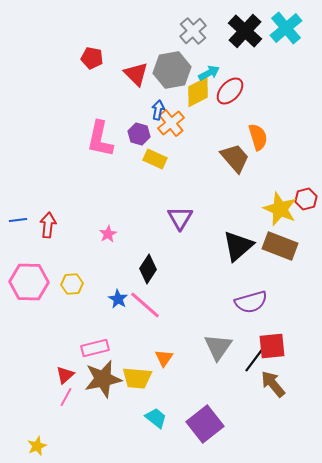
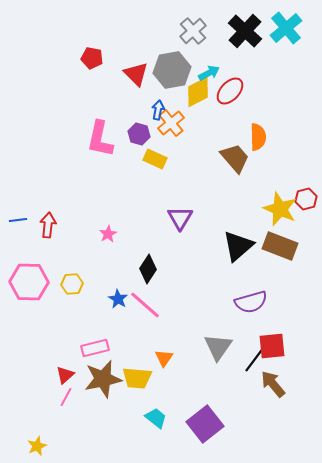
orange semicircle at (258, 137): rotated 16 degrees clockwise
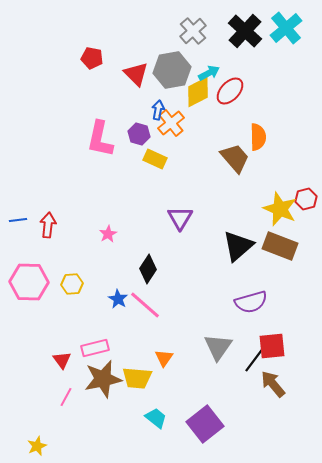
red triangle at (65, 375): moved 3 px left, 15 px up; rotated 24 degrees counterclockwise
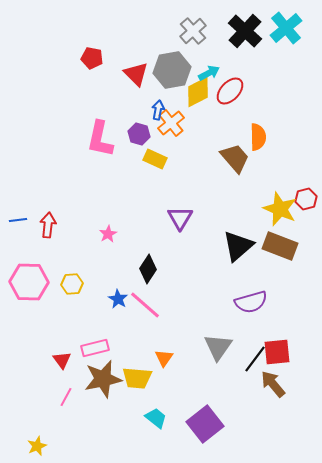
red square at (272, 346): moved 5 px right, 6 px down
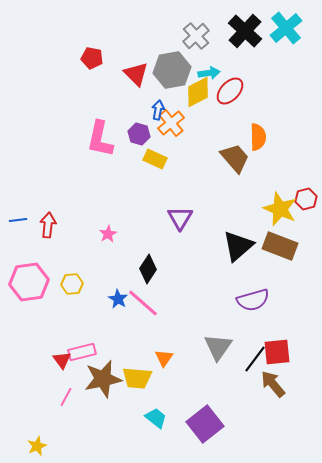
gray cross at (193, 31): moved 3 px right, 5 px down
cyan arrow at (209, 73): rotated 20 degrees clockwise
pink hexagon at (29, 282): rotated 9 degrees counterclockwise
purple semicircle at (251, 302): moved 2 px right, 2 px up
pink line at (145, 305): moved 2 px left, 2 px up
pink rectangle at (95, 348): moved 13 px left, 4 px down
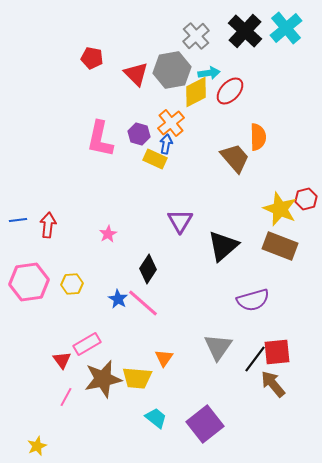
yellow diamond at (198, 92): moved 2 px left
blue arrow at (158, 110): moved 8 px right, 34 px down
purple triangle at (180, 218): moved 3 px down
black triangle at (238, 246): moved 15 px left
pink rectangle at (82, 352): moved 5 px right, 8 px up; rotated 16 degrees counterclockwise
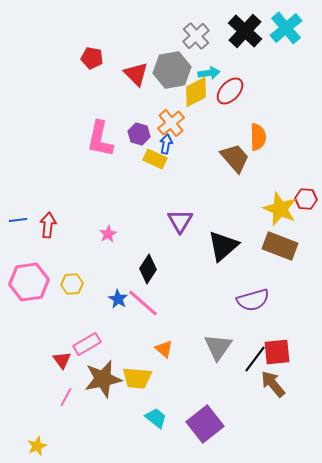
red hexagon at (306, 199): rotated 20 degrees clockwise
orange triangle at (164, 358): moved 9 px up; rotated 24 degrees counterclockwise
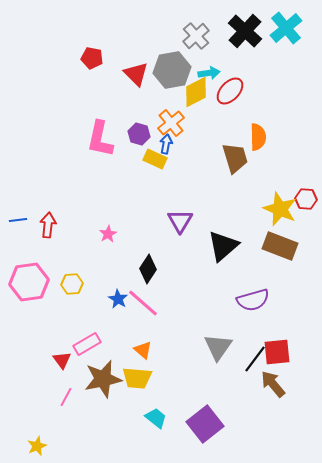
brown trapezoid at (235, 158): rotated 24 degrees clockwise
orange triangle at (164, 349): moved 21 px left, 1 px down
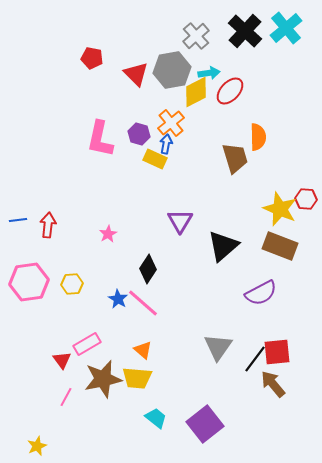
purple semicircle at (253, 300): moved 8 px right, 7 px up; rotated 12 degrees counterclockwise
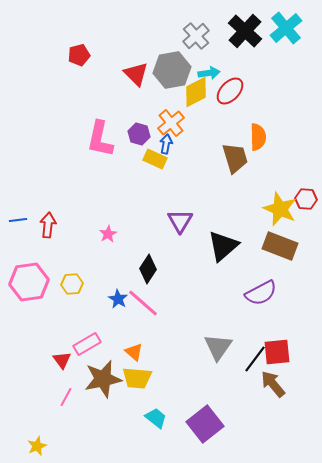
red pentagon at (92, 58): moved 13 px left, 3 px up; rotated 25 degrees counterclockwise
orange triangle at (143, 350): moved 9 px left, 2 px down
